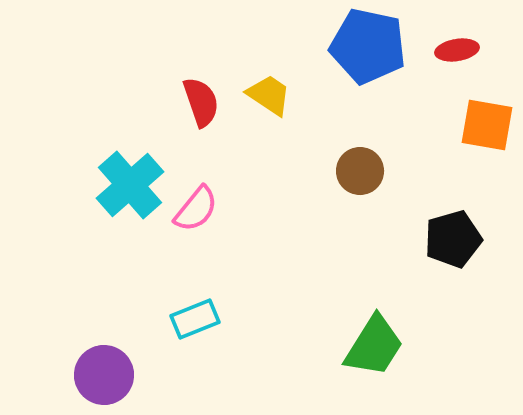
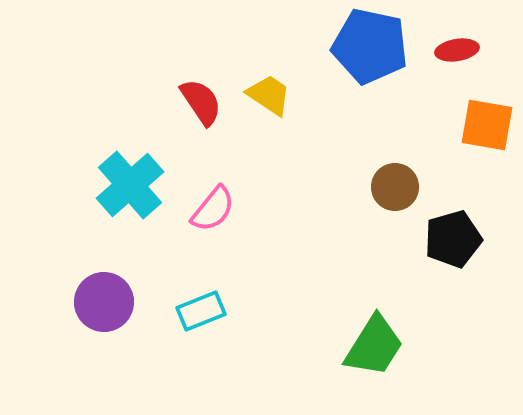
blue pentagon: moved 2 px right
red semicircle: rotated 15 degrees counterclockwise
brown circle: moved 35 px right, 16 px down
pink semicircle: moved 17 px right
cyan rectangle: moved 6 px right, 8 px up
purple circle: moved 73 px up
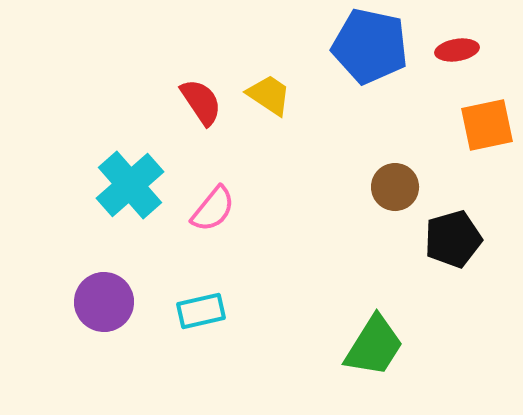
orange square: rotated 22 degrees counterclockwise
cyan rectangle: rotated 9 degrees clockwise
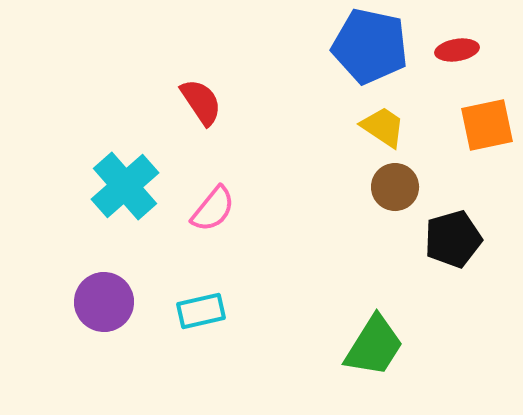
yellow trapezoid: moved 114 px right, 32 px down
cyan cross: moved 5 px left, 1 px down
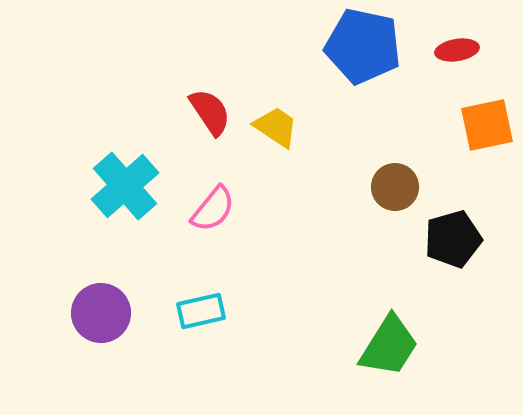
blue pentagon: moved 7 px left
red semicircle: moved 9 px right, 10 px down
yellow trapezoid: moved 107 px left
purple circle: moved 3 px left, 11 px down
green trapezoid: moved 15 px right
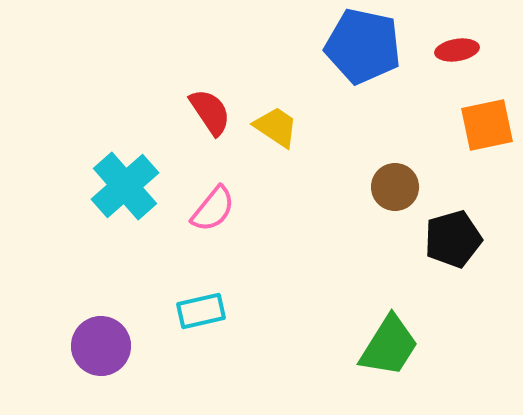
purple circle: moved 33 px down
